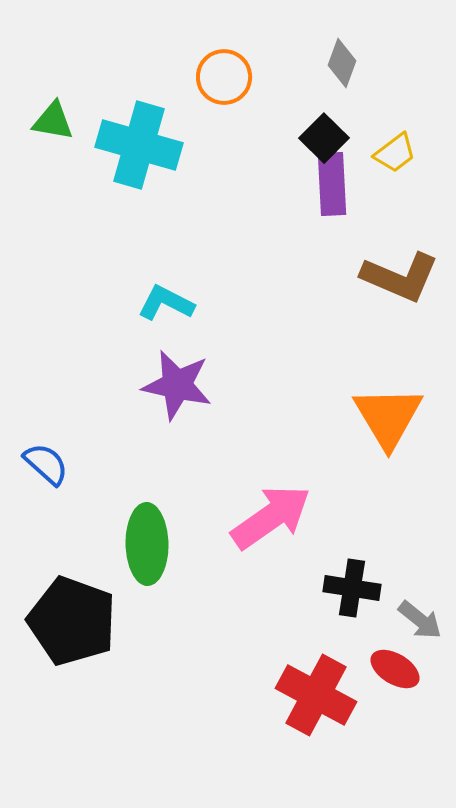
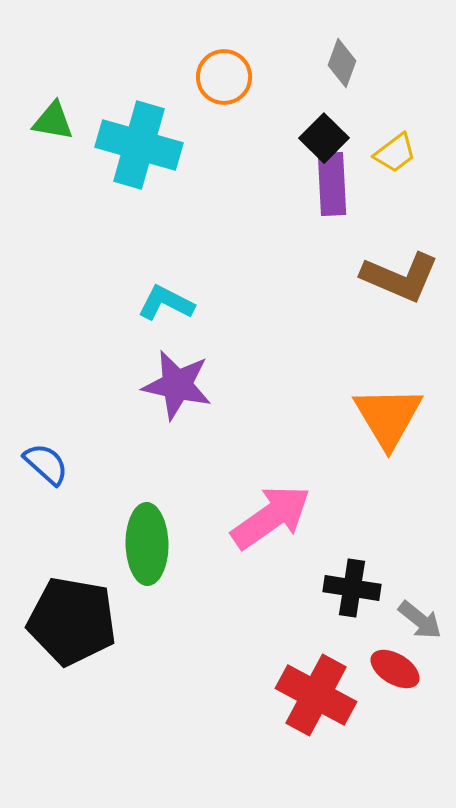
black pentagon: rotated 10 degrees counterclockwise
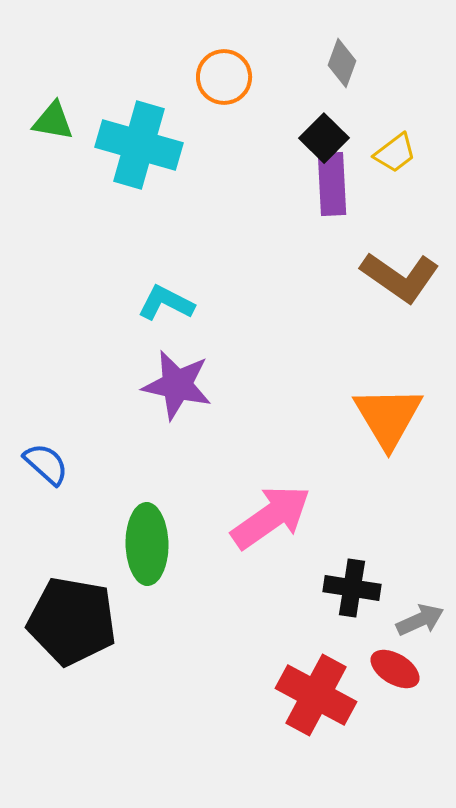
brown L-shape: rotated 12 degrees clockwise
gray arrow: rotated 63 degrees counterclockwise
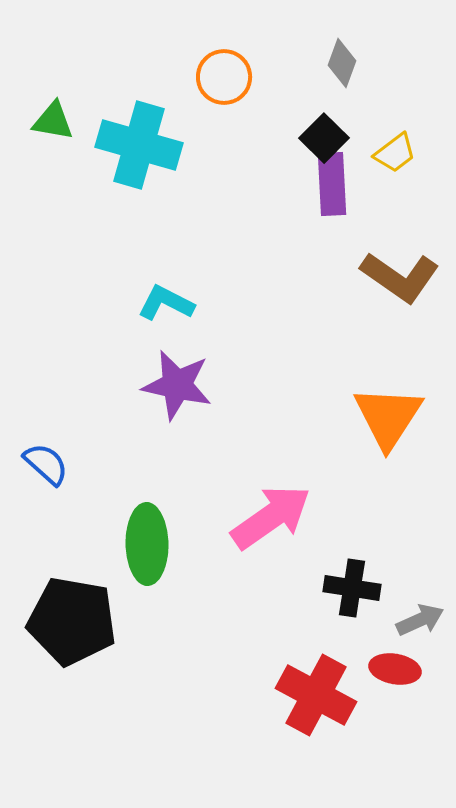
orange triangle: rotated 4 degrees clockwise
red ellipse: rotated 21 degrees counterclockwise
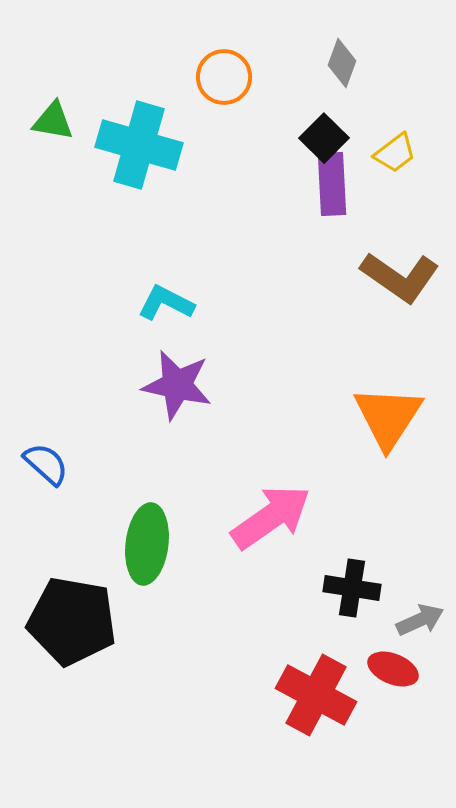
green ellipse: rotated 8 degrees clockwise
red ellipse: moved 2 px left; rotated 12 degrees clockwise
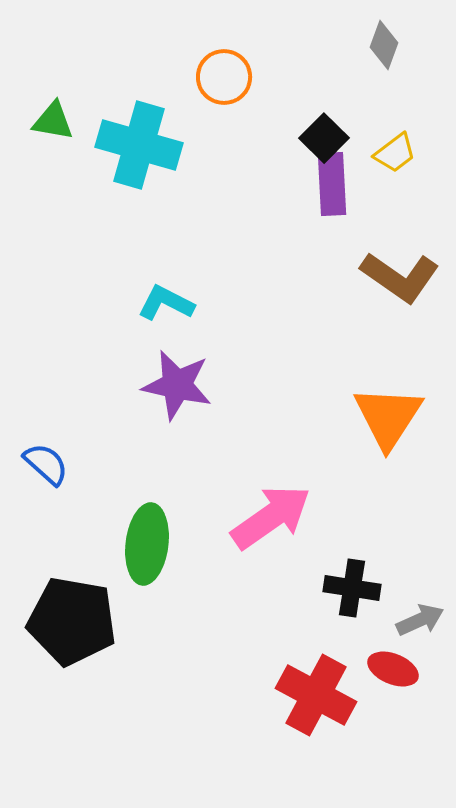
gray diamond: moved 42 px right, 18 px up
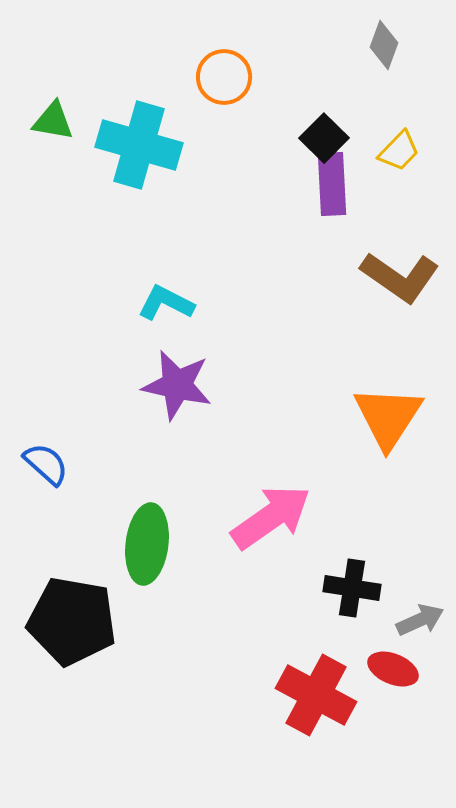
yellow trapezoid: moved 4 px right, 2 px up; rotated 9 degrees counterclockwise
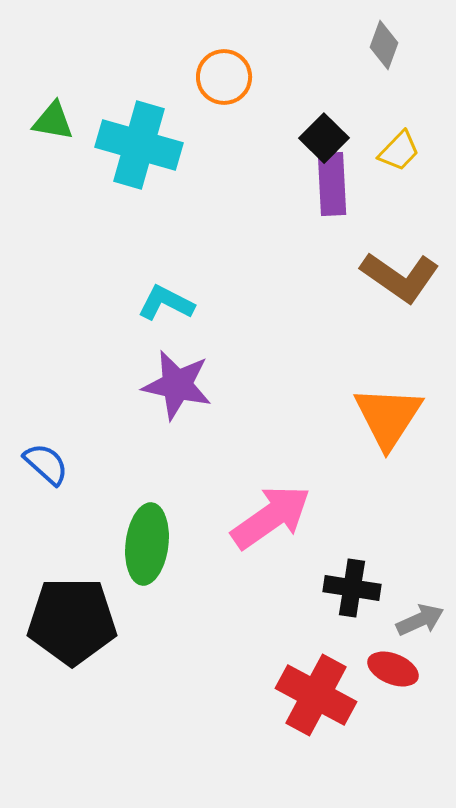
black pentagon: rotated 10 degrees counterclockwise
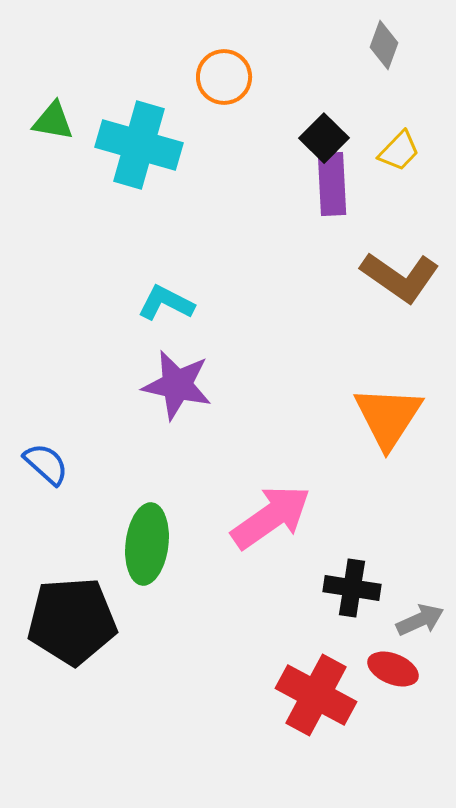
black pentagon: rotated 4 degrees counterclockwise
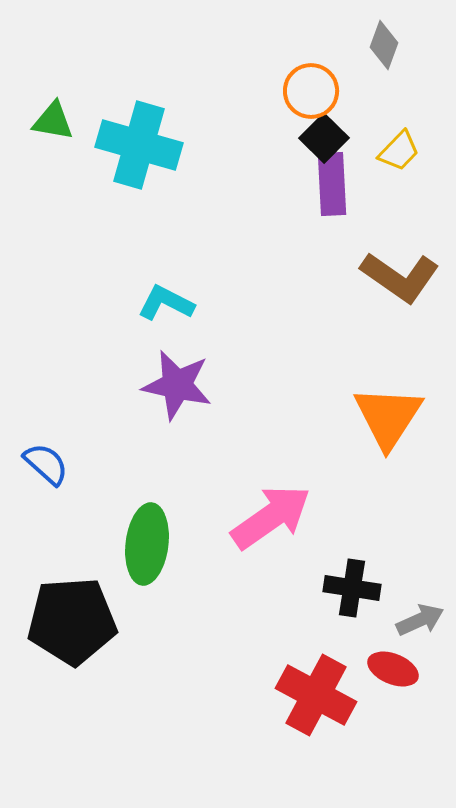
orange circle: moved 87 px right, 14 px down
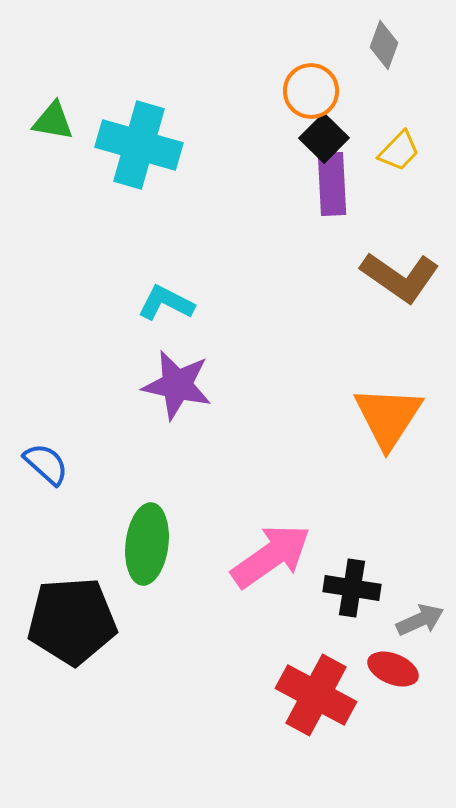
pink arrow: moved 39 px down
